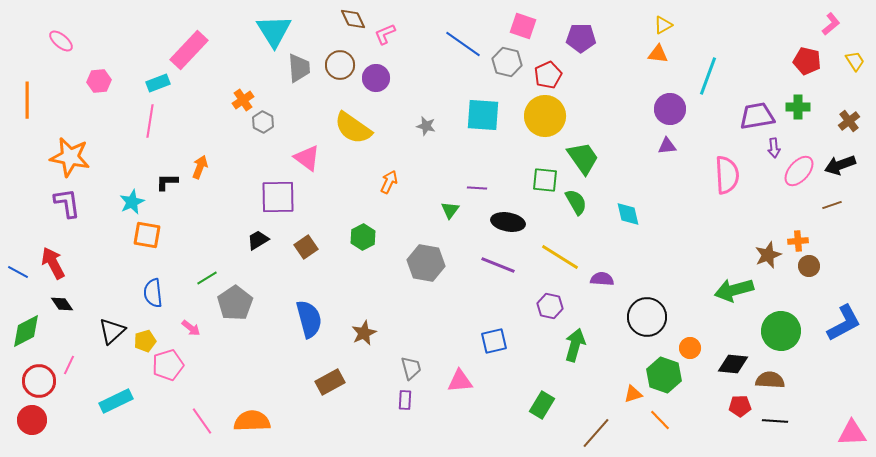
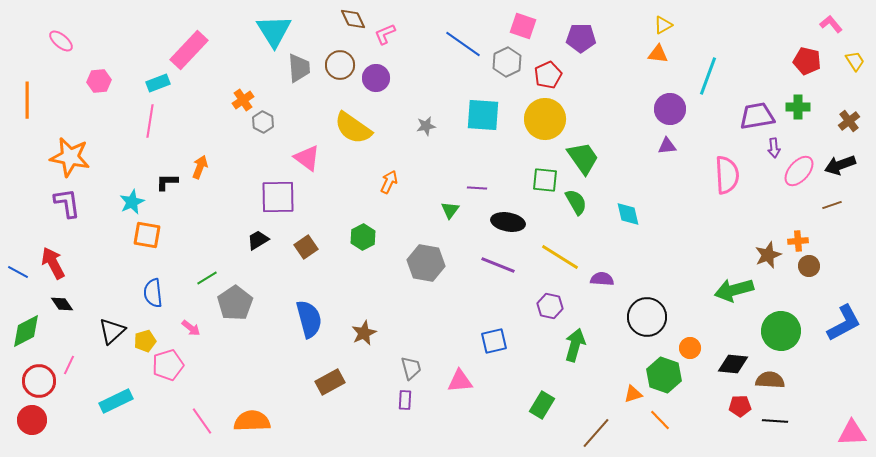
pink L-shape at (831, 24): rotated 90 degrees counterclockwise
gray hexagon at (507, 62): rotated 20 degrees clockwise
yellow circle at (545, 116): moved 3 px down
gray star at (426, 126): rotated 24 degrees counterclockwise
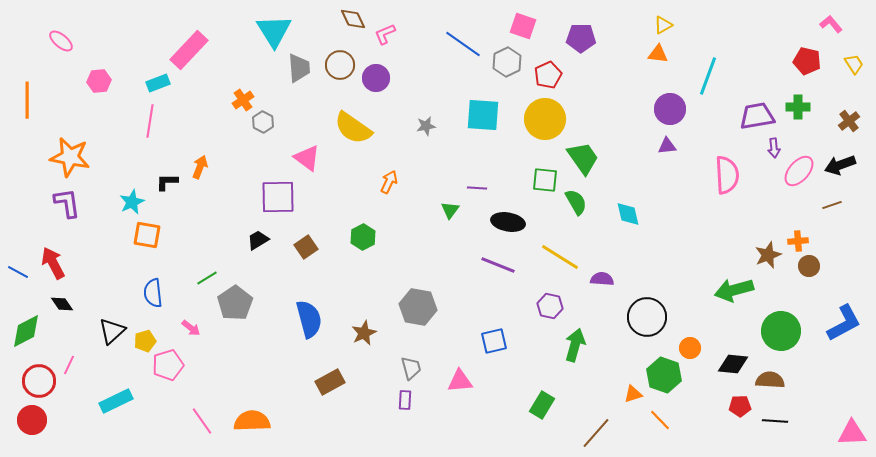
yellow trapezoid at (855, 61): moved 1 px left, 3 px down
gray hexagon at (426, 263): moved 8 px left, 44 px down
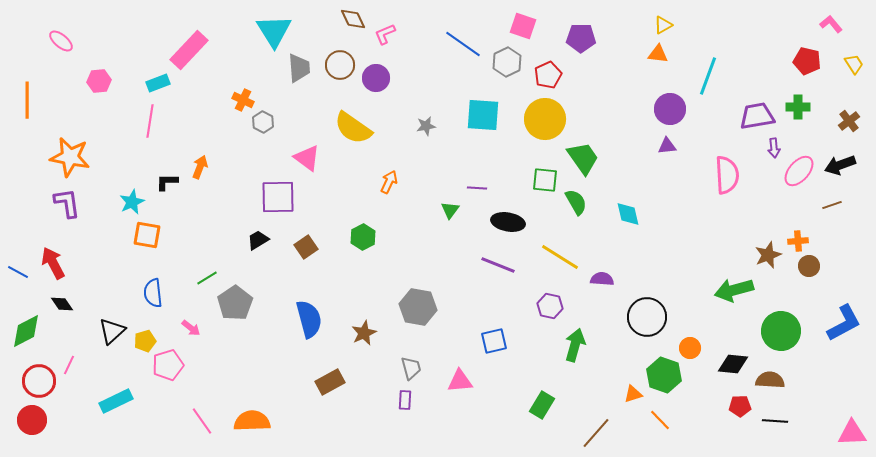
orange cross at (243, 100): rotated 30 degrees counterclockwise
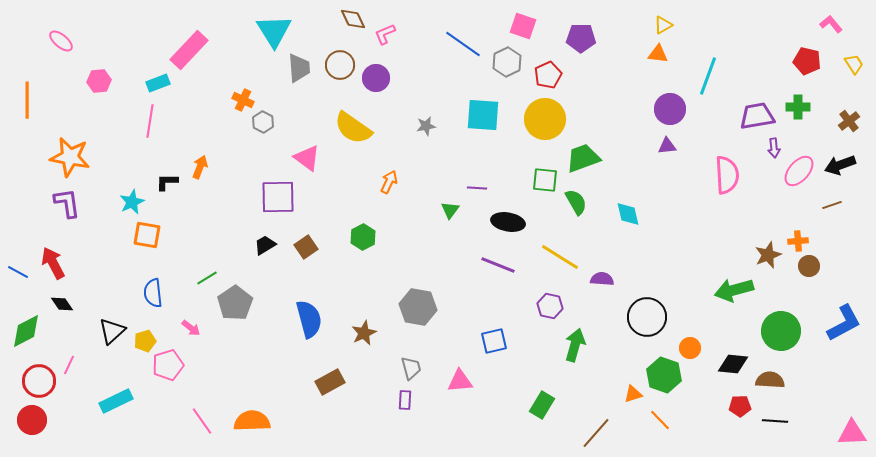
green trapezoid at (583, 158): rotated 75 degrees counterclockwise
black trapezoid at (258, 240): moved 7 px right, 5 px down
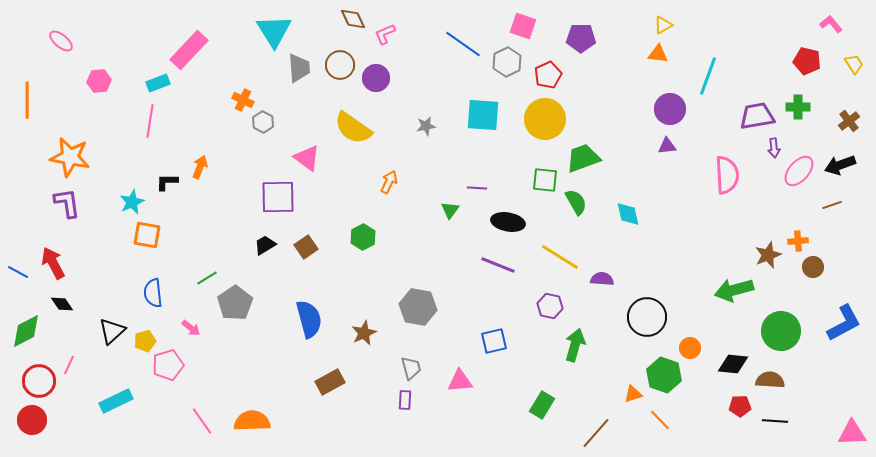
brown circle at (809, 266): moved 4 px right, 1 px down
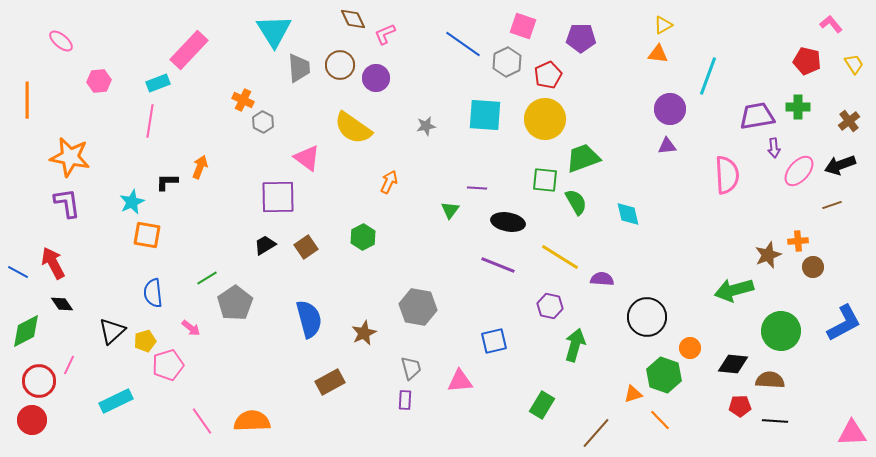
cyan square at (483, 115): moved 2 px right
